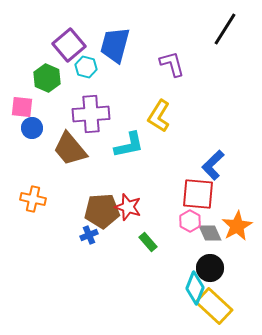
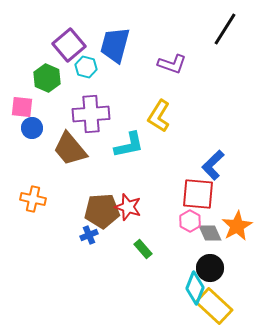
purple L-shape: rotated 124 degrees clockwise
green rectangle: moved 5 px left, 7 px down
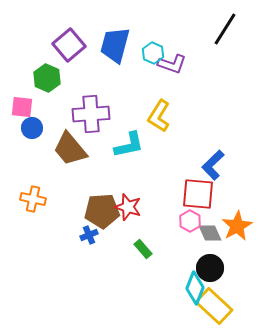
cyan hexagon: moved 67 px right, 14 px up; rotated 10 degrees clockwise
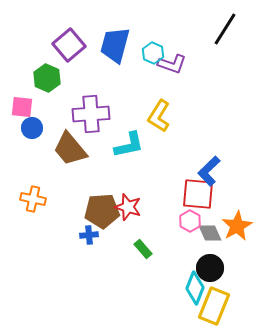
blue L-shape: moved 4 px left, 6 px down
blue cross: rotated 18 degrees clockwise
yellow rectangle: rotated 69 degrees clockwise
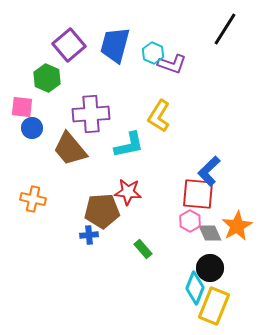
red star: moved 15 px up; rotated 12 degrees counterclockwise
